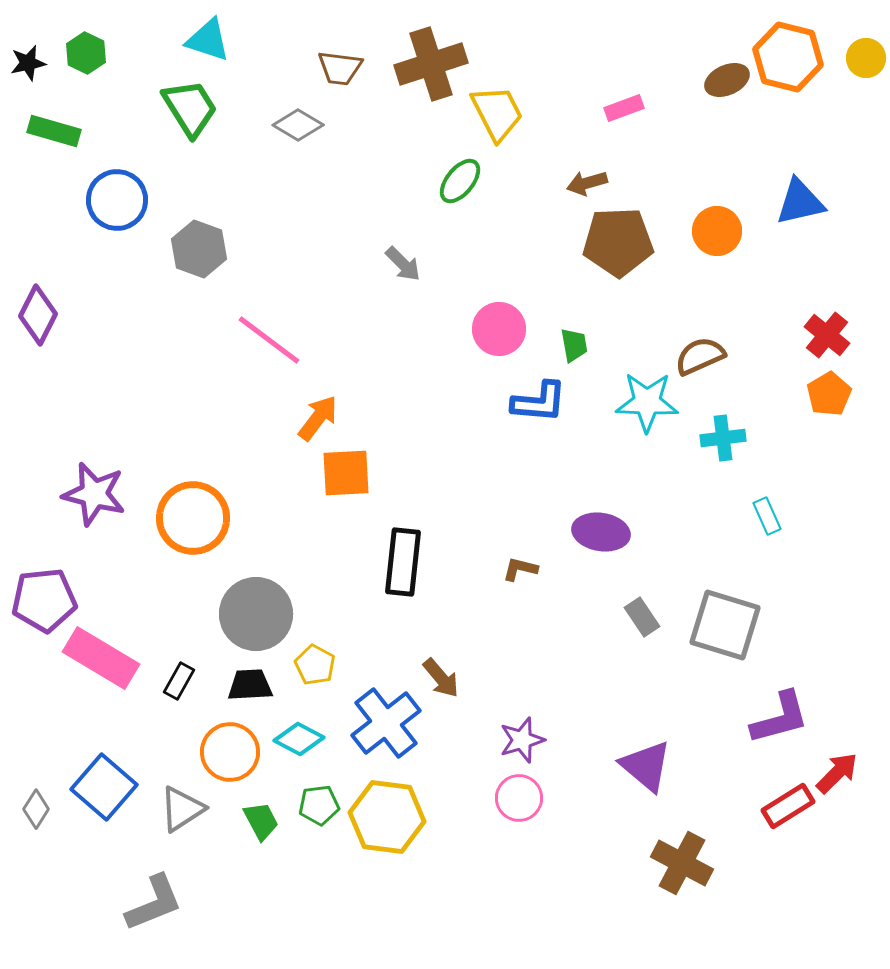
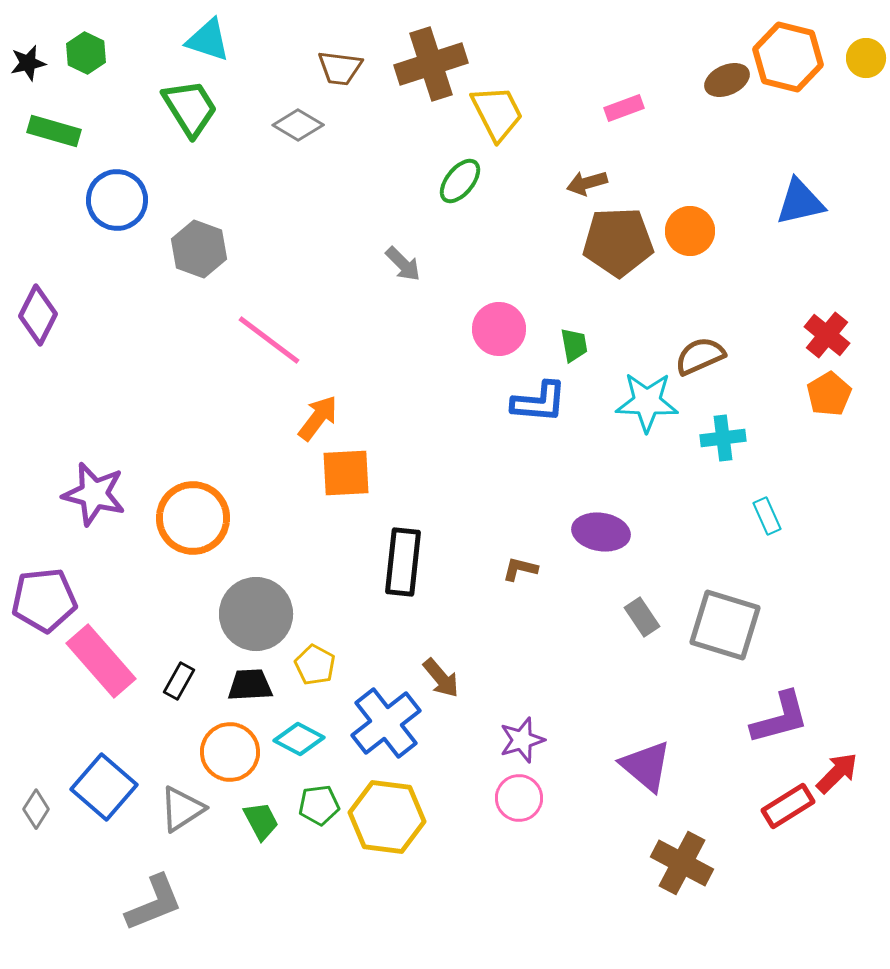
orange circle at (717, 231): moved 27 px left
pink rectangle at (101, 658): moved 3 px down; rotated 18 degrees clockwise
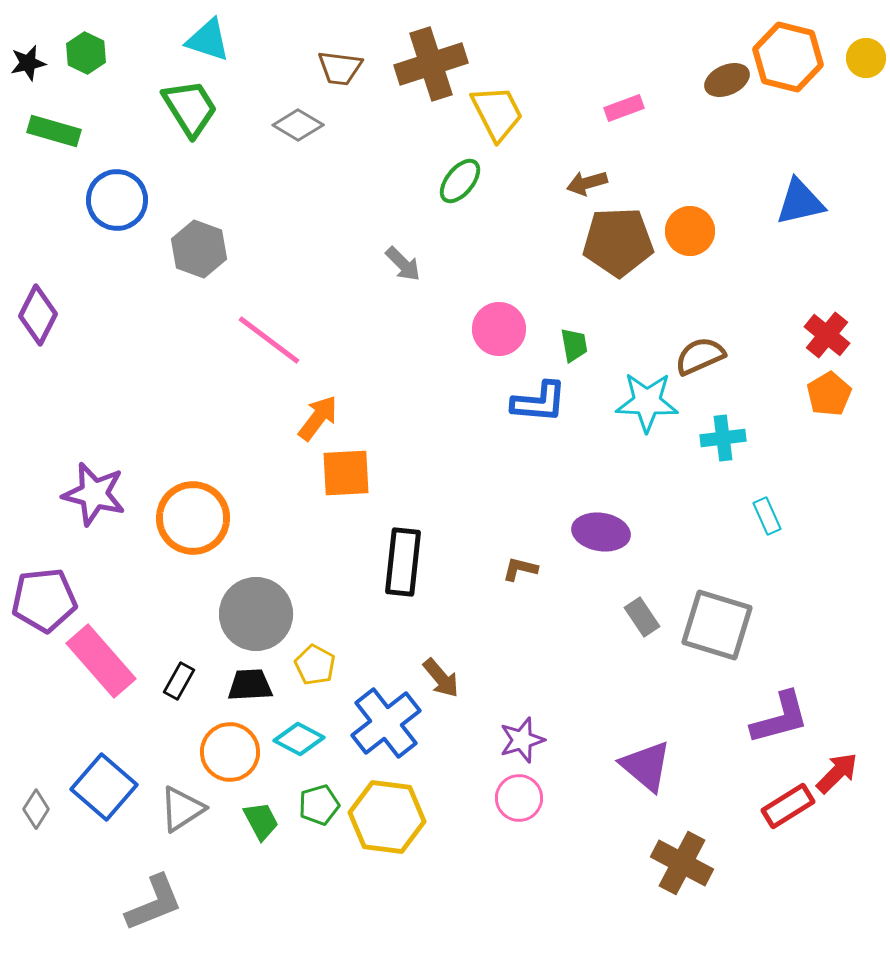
gray square at (725, 625): moved 8 px left
green pentagon at (319, 805): rotated 9 degrees counterclockwise
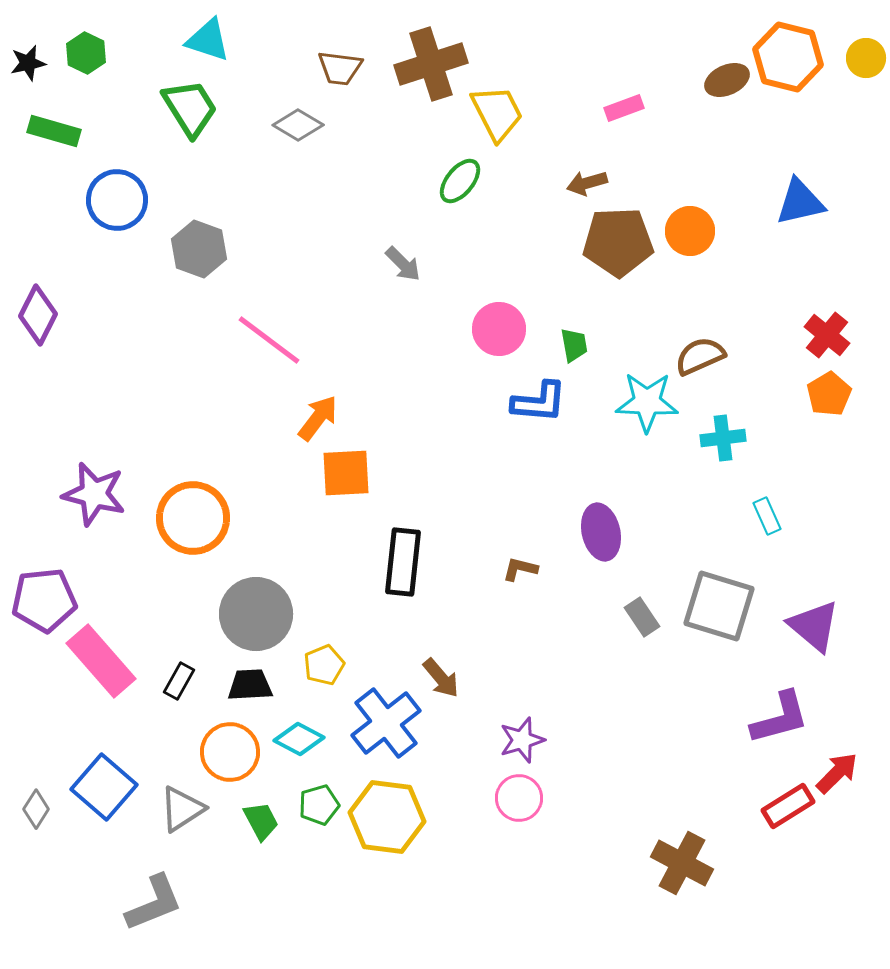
purple ellipse at (601, 532): rotated 68 degrees clockwise
gray square at (717, 625): moved 2 px right, 19 px up
yellow pentagon at (315, 665): moved 9 px right; rotated 21 degrees clockwise
purple triangle at (646, 766): moved 168 px right, 140 px up
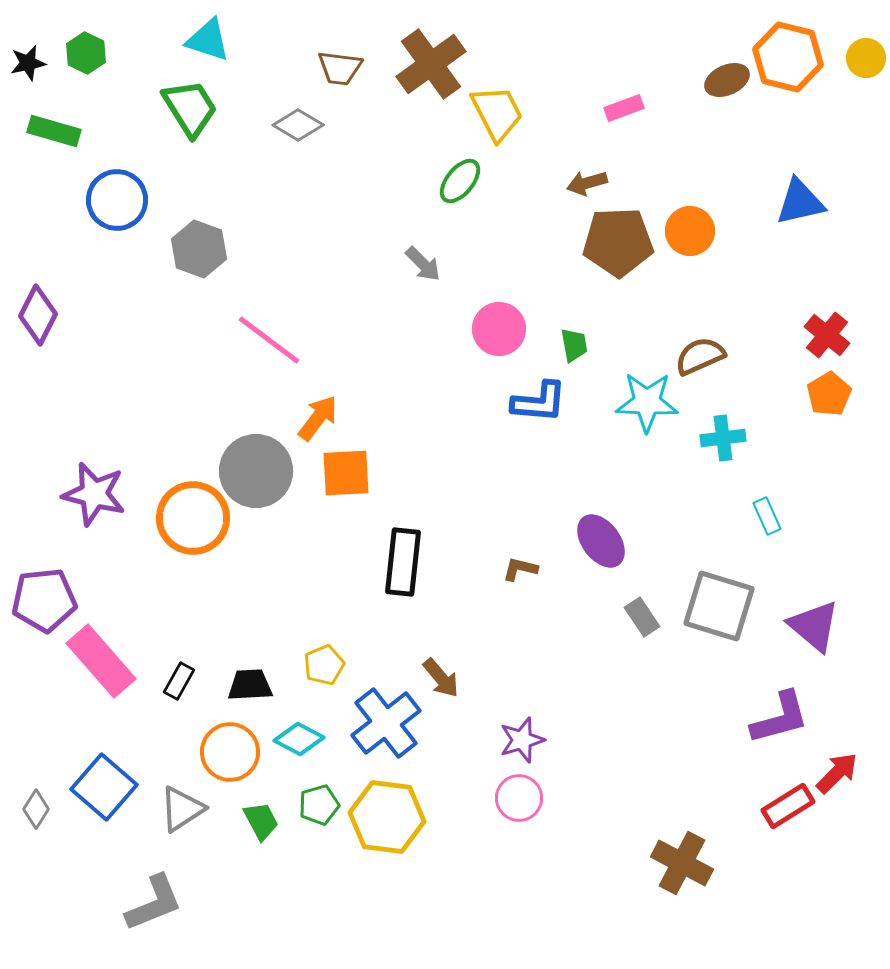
brown cross at (431, 64): rotated 18 degrees counterclockwise
gray arrow at (403, 264): moved 20 px right
purple ellipse at (601, 532): moved 9 px down; rotated 24 degrees counterclockwise
gray circle at (256, 614): moved 143 px up
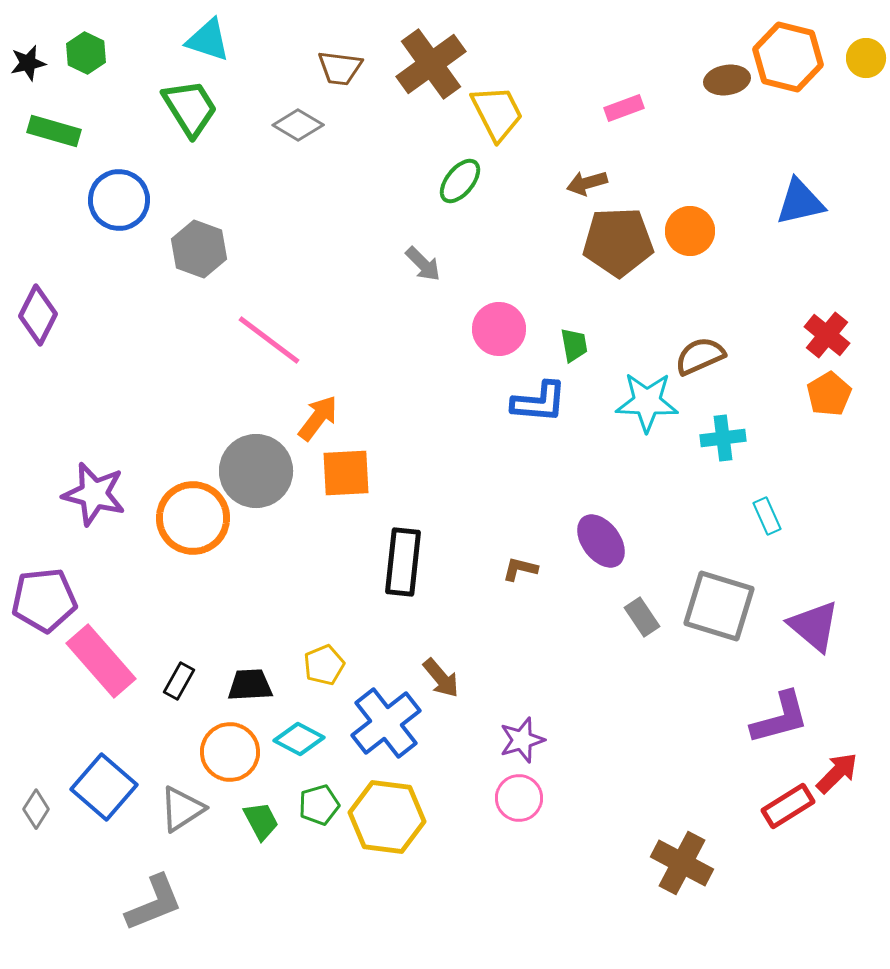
brown ellipse at (727, 80): rotated 15 degrees clockwise
blue circle at (117, 200): moved 2 px right
